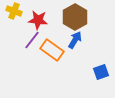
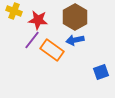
blue arrow: rotated 132 degrees counterclockwise
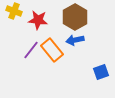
purple line: moved 1 px left, 10 px down
orange rectangle: rotated 15 degrees clockwise
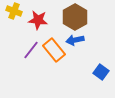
orange rectangle: moved 2 px right
blue square: rotated 35 degrees counterclockwise
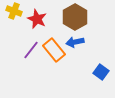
red star: moved 1 px left, 1 px up; rotated 18 degrees clockwise
blue arrow: moved 2 px down
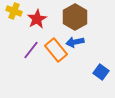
red star: rotated 18 degrees clockwise
orange rectangle: moved 2 px right
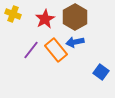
yellow cross: moved 1 px left, 3 px down
red star: moved 8 px right
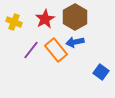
yellow cross: moved 1 px right, 8 px down
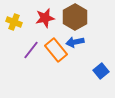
red star: moved 1 px up; rotated 18 degrees clockwise
blue square: moved 1 px up; rotated 14 degrees clockwise
